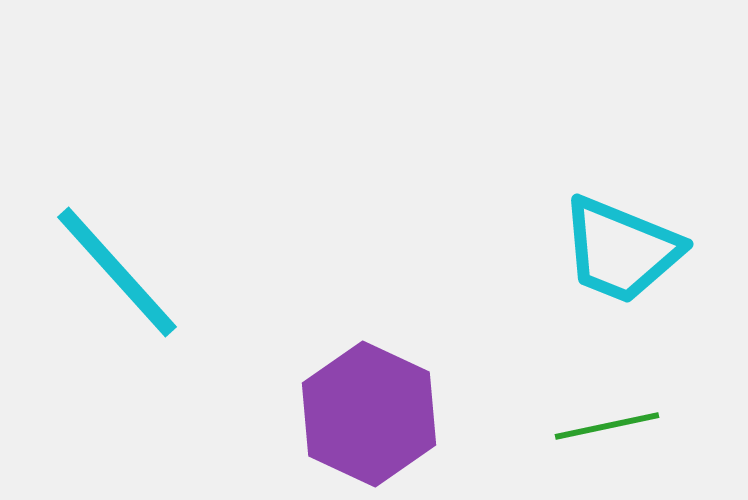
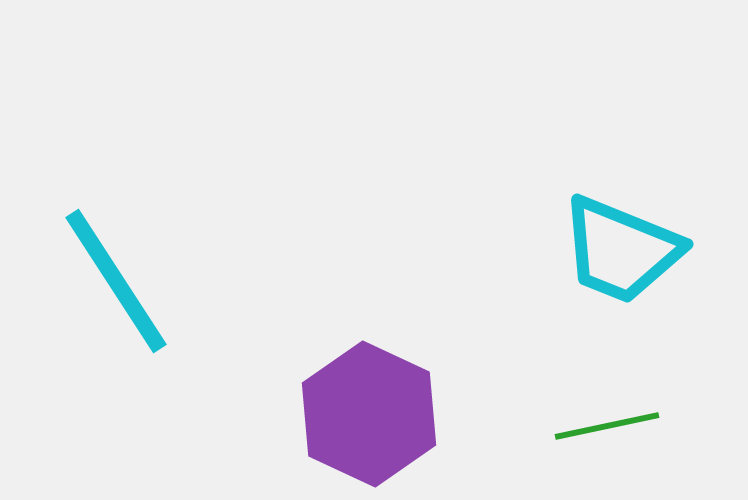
cyan line: moved 1 px left, 9 px down; rotated 9 degrees clockwise
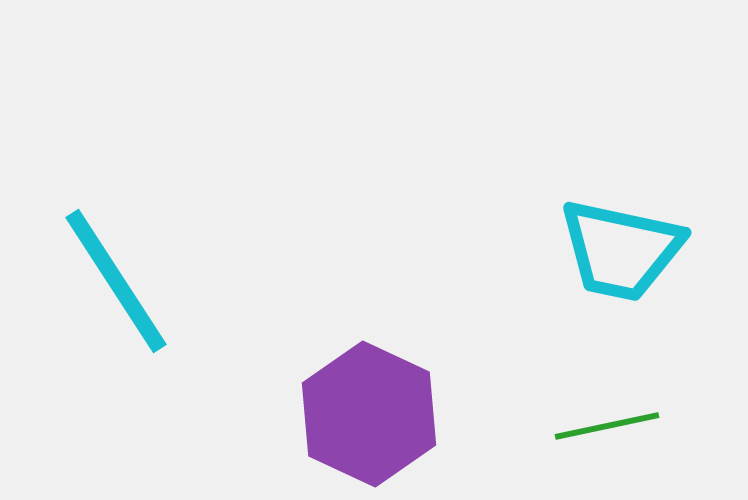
cyan trapezoid: rotated 10 degrees counterclockwise
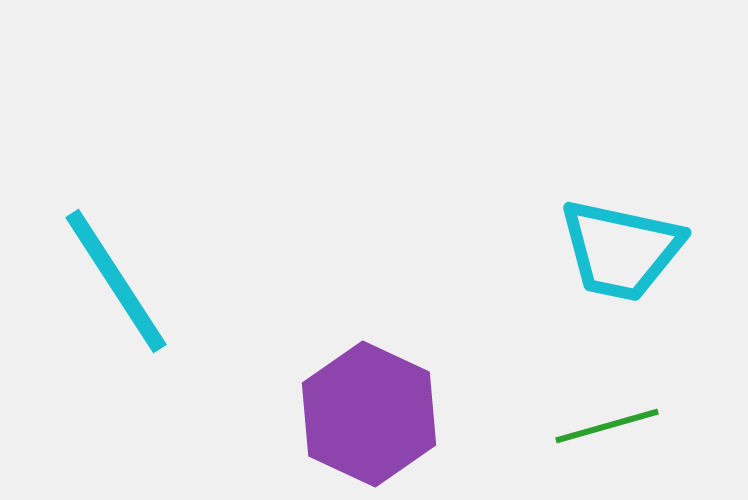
green line: rotated 4 degrees counterclockwise
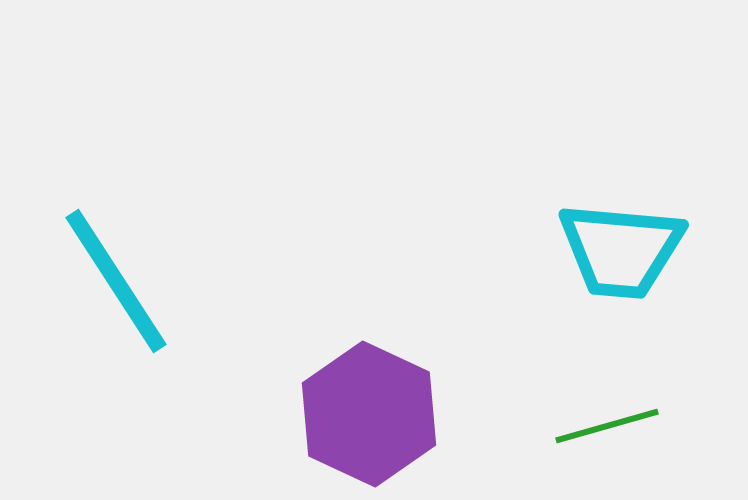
cyan trapezoid: rotated 7 degrees counterclockwise
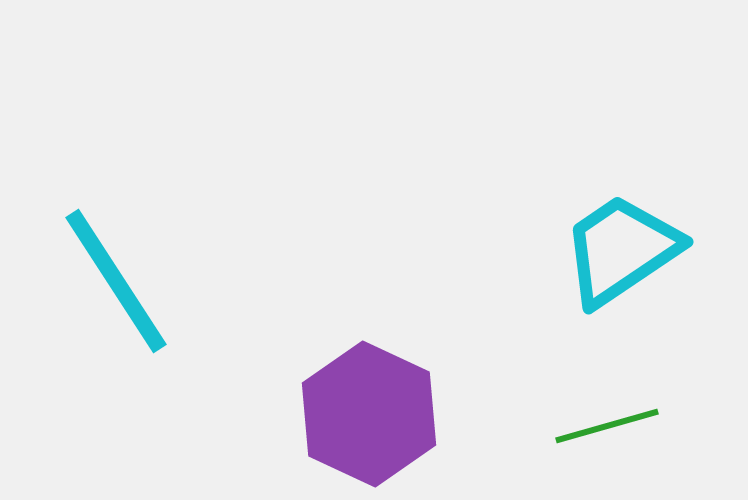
cyan trapezoid: rotated 141 degrees clockwise
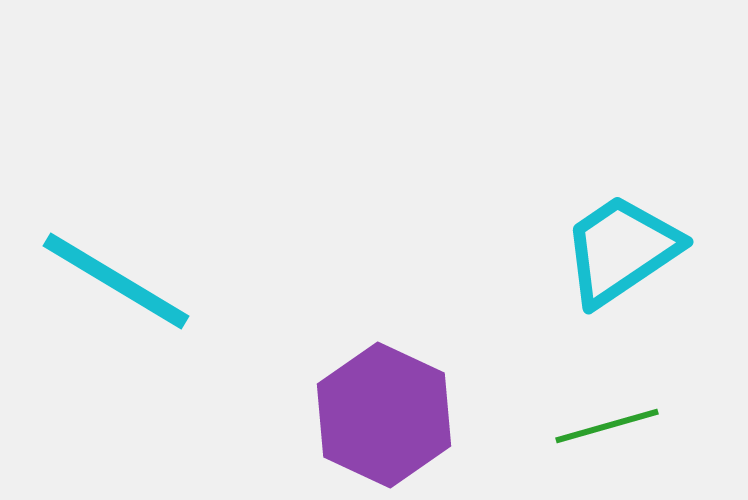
cyan line: rotated 26 degrees counterclockwise
purple hexagon: moved 15 px right, 1 px down
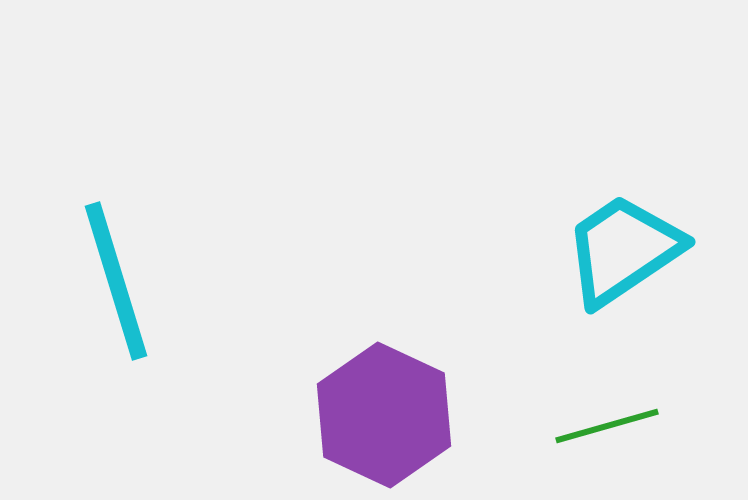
cyan trapezoid: moved 2 px right
cyan line: rotated 42 degrees clockwise
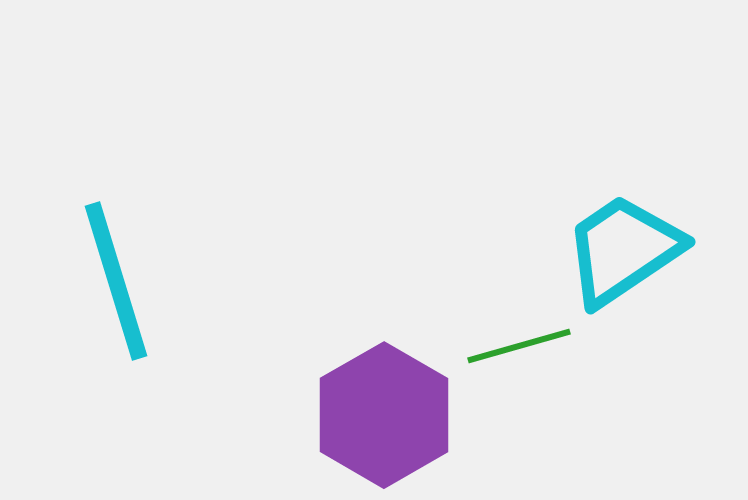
purple hexagon: rotated 5 degrees clockwise
green line: moved 88 px left, 80 px up
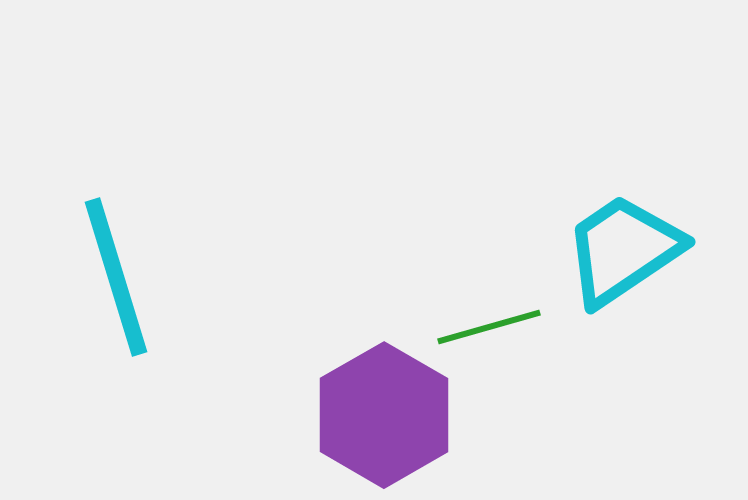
cyan line: moved 4 px up
green line: moved 30 px left, 19 px up
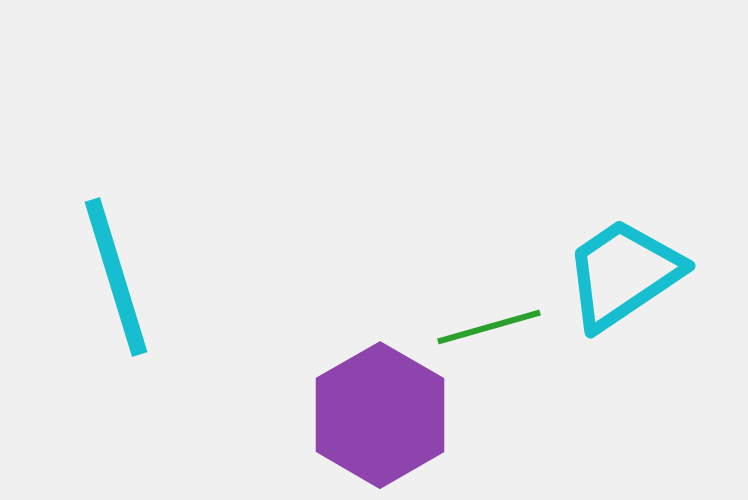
cyan trapezoid: moved 24 px down
purple hexagon: moved 4 px left
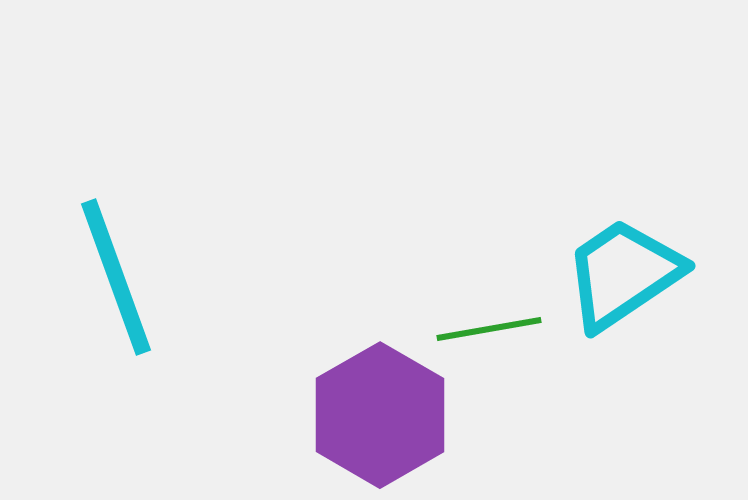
cyan line: rotated 3 degrees counterclockwise
green line: moved 2 px down; rotated 6 degrees clockwise
